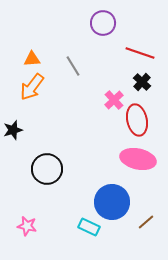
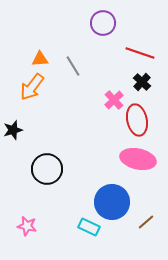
orange triangle: moved 8 px right
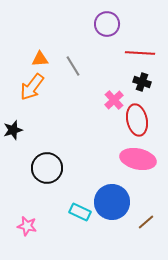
purple circle: moved 4 px right, 1 px down
red line: rotated 16 degrees counterclockwise
black cross: rotated 24 degrees counterclockwise
black circle: moved 1 px up
cyan rectangle: moved 9 px left, 15 px up
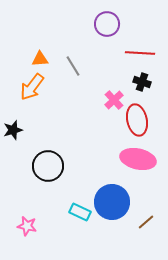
black circle: moved 1 px right, 2 px up
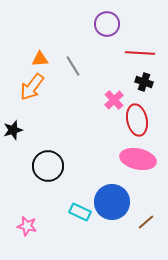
black cross: moved 2 px right
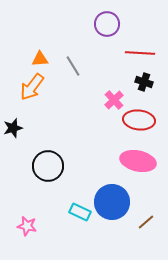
red ellipse: moved 2 px right; rotated 72 degrees counterclockwise
black star: moved 2 px up
pink ellipse: moved 2 px down
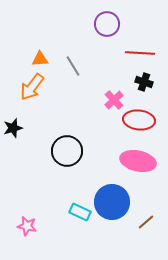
black circle: moved 19 px right, 15 px up
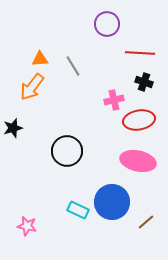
pink cross: rotated 30 degrees clockwise
red ellipse: rotated 16 degrees counterclockwise
cyan rectangle: moved 2 px left, 2 px up
